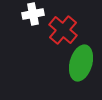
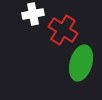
red cross: rotated 8 degrees counterclockwise
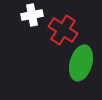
white cross: moved 1 px left, 1 px down
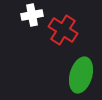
green ellipse: moved 12 px down
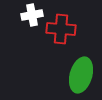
red cross: moved 2 px left, 1 px up; rotated 28 degrees counterclockwise
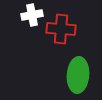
green ellipse: moved 3 px left; rotated 12 degrees counterclockwise
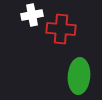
green ellipse: moved 1 px right, 1 px down
